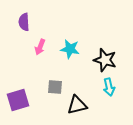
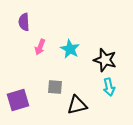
cyan star: rotated 18 degrees clockwise
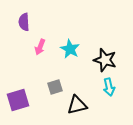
gray square: rotated 21 degrees counterclockwise
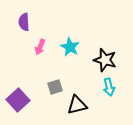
cyan star: moved 2 px up
purple square: rotated 25 degrees counterclockwise
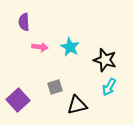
pink arrow: rotated 105 degrees counterclockwise
cyan arrow: rotated 42 degrees clockwise
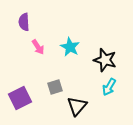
pink arrow: moved 2 px left; rotated 49 degrees clockwise
purple square: moved 2 px right, 2 px up; rotated 15 degrees clockwise
black triangle: moved 1 px down; rotated 35 degrees counterclockwise
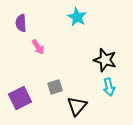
purple semicircle: moved 3 px left, 1 px down
cyan star: moved 7 px right, 30 px up
cyan arrow: rotated 42 degrees counterclockwise
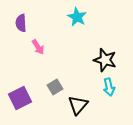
gray square: rotated 14 degrees counterclockwise
black triangle: moved 1 px right, 1 px up
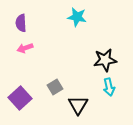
cyan star: rotated 18 degrees counterclockwise
pink arrow: moved 13 px left, 1 px down; rotated 105 degrees clockwise
black star: rotated 25 degrees counterclockwise
purple square: rotated 15 degrees counterclockwise
black triangle: rotated 10 degrees counterclockwise
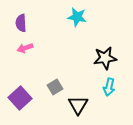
black star: moved 2 px up
cyan arrow: rotated 24 degrees clockwise
